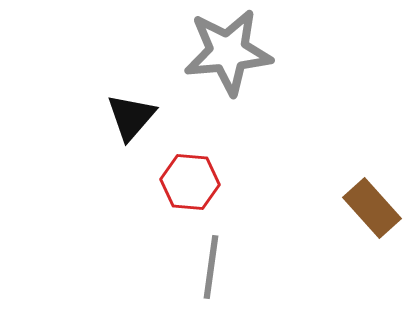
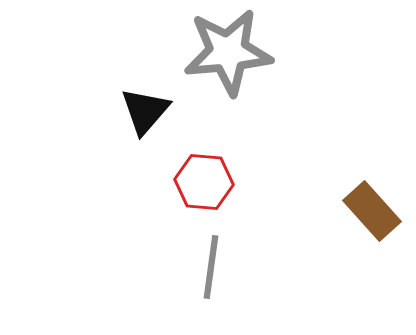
black triangle: moved 14 px right, 6 px up
red hexagon: moved 14 px right
brown rectangle: moved 3 px down
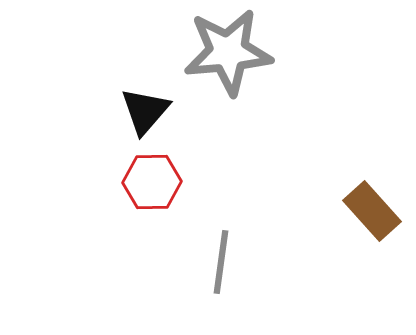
red hexagon: moved 52 px left; rotated 6 degrees counterclockwise
gray line: moved 10 px right, 5 px up
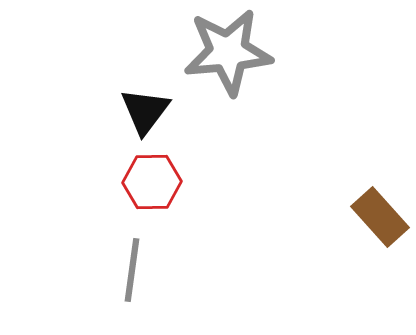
black triangle: rotated 4 degrees counterclockwise
brown rectangle: moved 8 px right, 6 px down
gray line: moved 89 px left, 8 px down
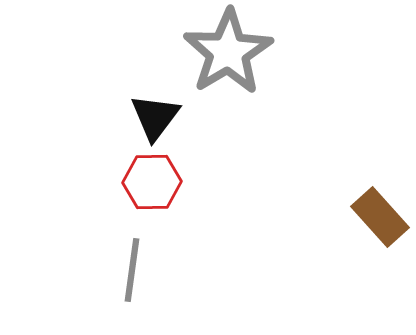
gray star: rotated 26 degrees counterclockwise
black triangle: moved 10 px right, 6 px down
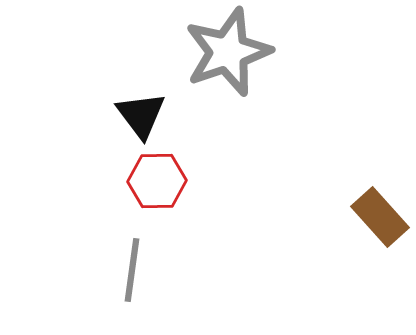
gray star: rotated 12 degrees clockwise
black triangle: moved 14 px left, 2 px up; rotated 14 degrees counterclockwise
red hexagon: moved 5 px right, 1 px up
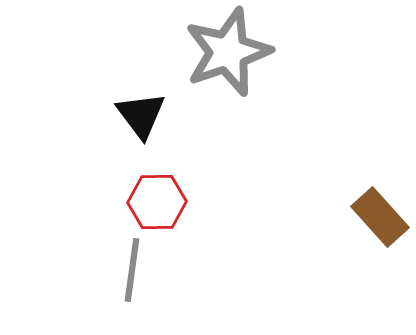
red hexagon: moved 21 px down
